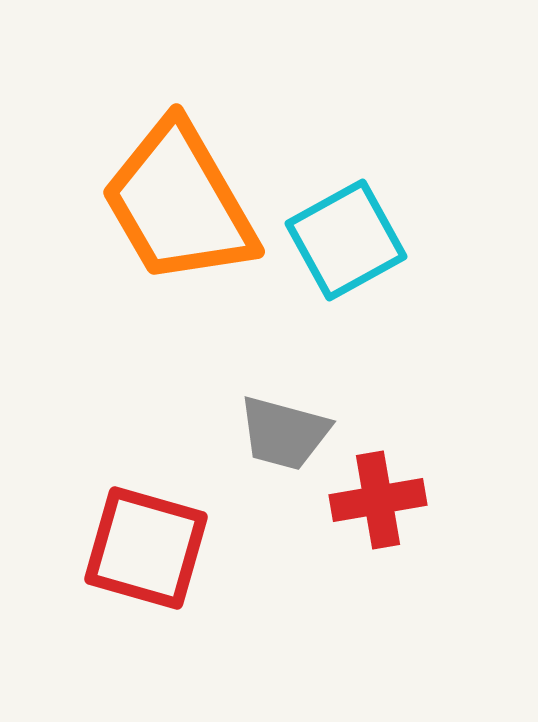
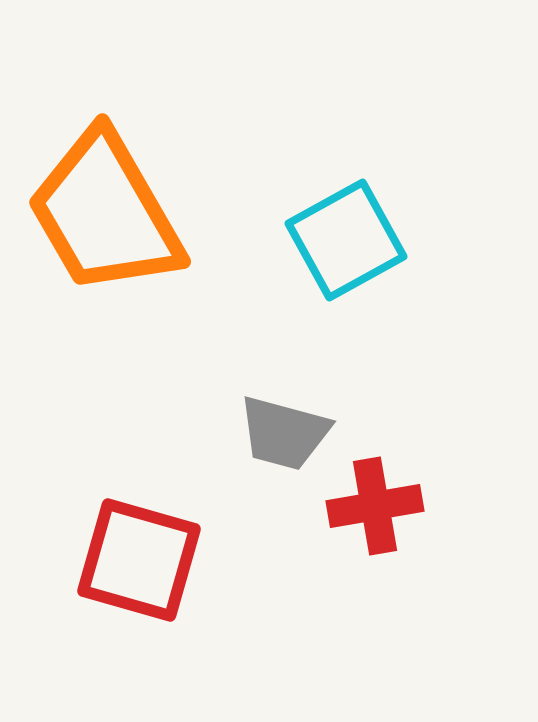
orange trapezoid: moved 74 px left, 10 px down
red cross: moved 3 px left, 6 px down
red square: moved 7 px left, 12 px down
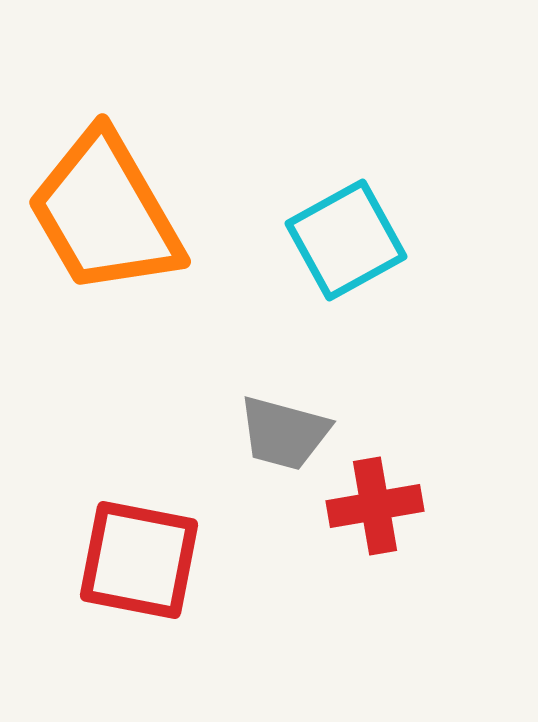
red square: rotated 5 degrees counterclockwise
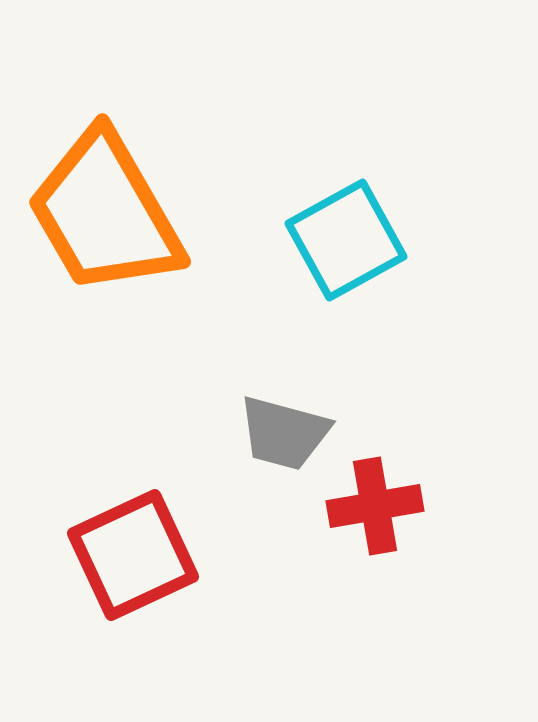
red square: moved 6 px left, 5 px up; rotated 36 degrees counterclockwise
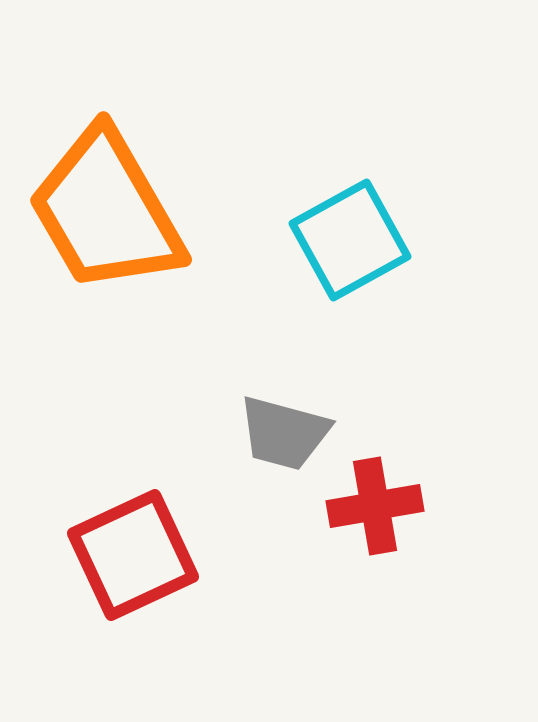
orange trapezoid: moved 1 px right, 2 px up
cyan square: moved 4 px right
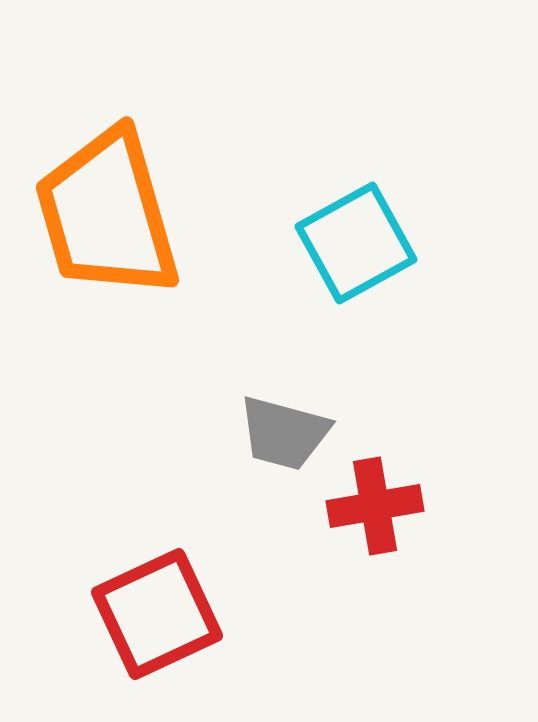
orange trapezoid: moved 1 px right, 3 px down; rotated 14 degrees clockwise
cyan square: moved 6 px right, 3 px down
red square: moved 24 px right, 59 px down
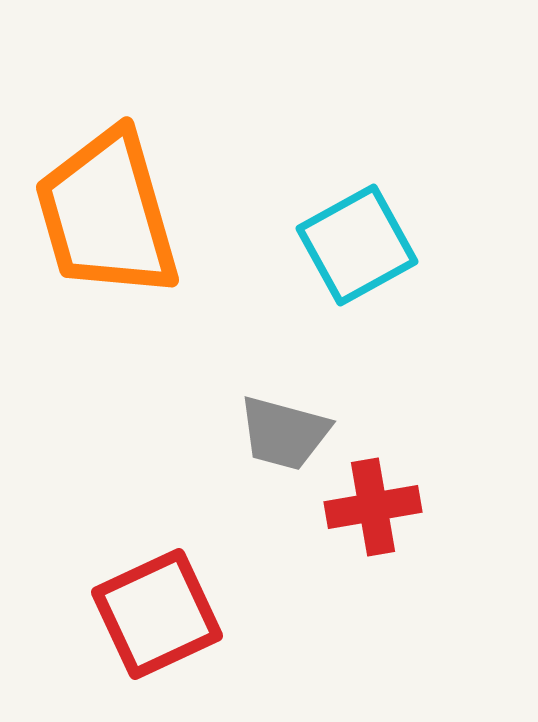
cyan square: moved 1 px right, 2 px down
red cross: moved 2 px left, 1 px down
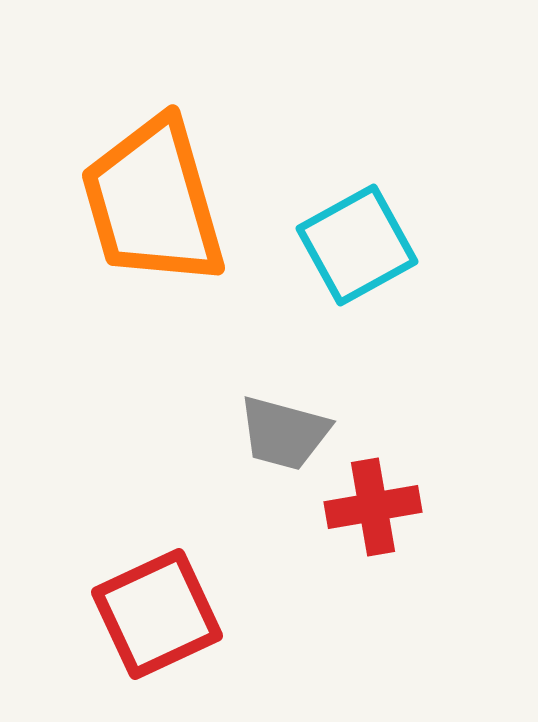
orange trapezoid: moved 46 px right, 12 px up
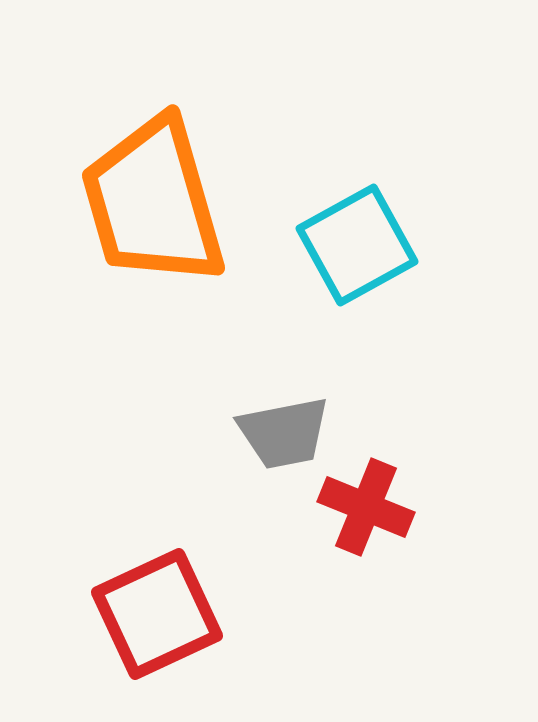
gray trapezoid: rotated 26 degrees counterclockwise
red cross: moved 7 px left; rotated 32 degrees clockwise
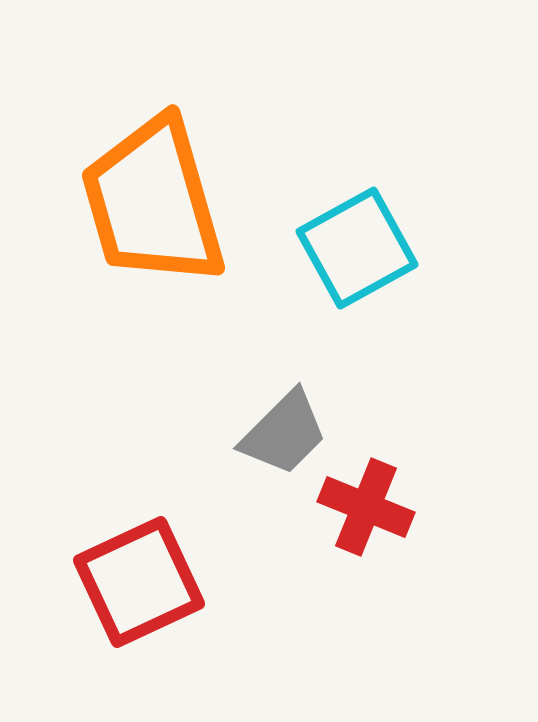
cyan square: moved 3 px down
gray trapezoid: rotated 34 degrees counterclockwise
red square: moved 18 px left, 32 px up
